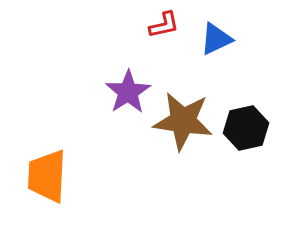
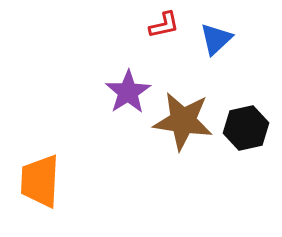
blue triangle: rotated 18 degrees counterclockwise
orange trapezoid: moved 7 px left, 5 px down
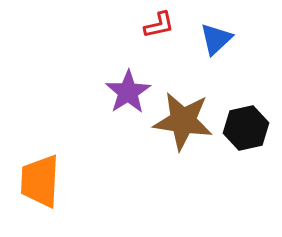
red L-shape: moved 5 px left
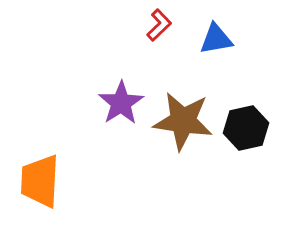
red L-shape: rotated 32 degrees counterclockwise
blue triangle: rotated 33 degrees clockwise
purple star: moved 7 px left, 11 px down
